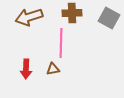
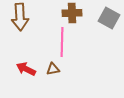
brown arrow: moved 9 px left; rotated 76 degrees counterclockwise
pink line: moved 1 px right, 1 px up
red arrow: rotated 114 degrees clockwise
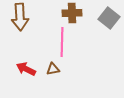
gray square: rotated 10 degrees clockwise
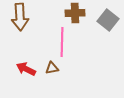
brown cross: moved 3 px right
gray square: moved 1 px left, 2 px down
brown triangle: moved 1 px left, 1 px up
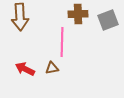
brown cross: moved 3 px right, 1 px down
gray square: rotated 30 degrees clockwise
red arrow: moved 1 px left
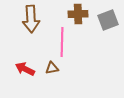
brown arrow: moved 11 px right, 2 px down
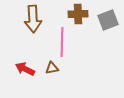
brown arrow: moved 2 px right
